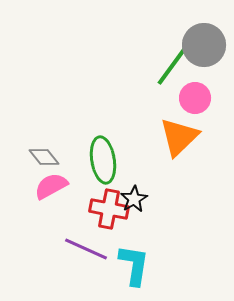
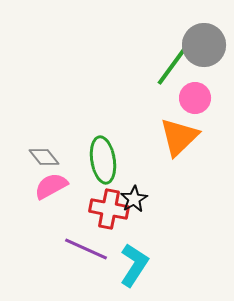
cyan L-shape: rotated 24 degrees clockwise
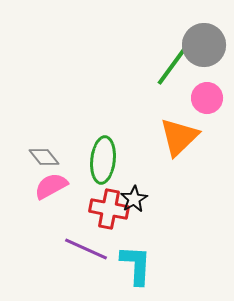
pink circle: moved 12 px right
green ellipse: rotated 15 degrees clockwise
cyan L-shape: moved 2 px right; rotated 30 degrees counterclockwise
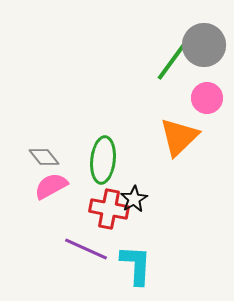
green line: moved 5 px up
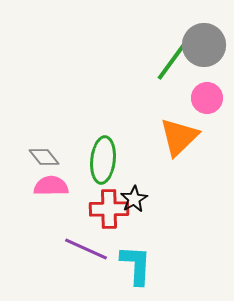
pink semicircle: rotated 28 degrees clockwise
red cross: rotated 12 degrees counterclockwise
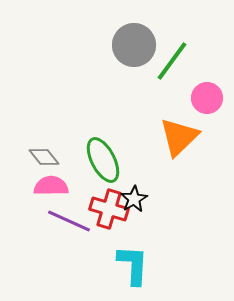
gray circle: moved 70 px left
green ellipse: rotated 33 degrees counterclockwise
red cross: rotated 18 degrees clockwise
purple line: moved 17 px left, 28 px up
cyan L-shape: moved 3 px left
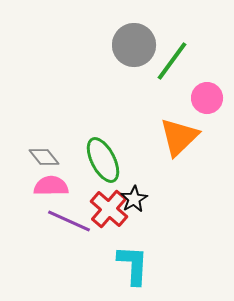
red cross: rotated 24 degrees clockwise
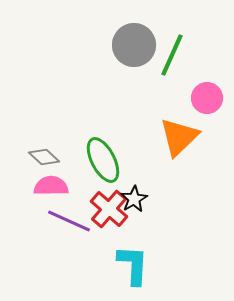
green line: moved 6 px up; rotated 12 degrees counterclockwise
gray diamond: rotated 8 degrees counterclockwise
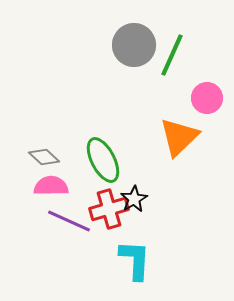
red cross: rotated 33 degrees clockwise
cyan L-shape: moved 2 px right, 5 px up
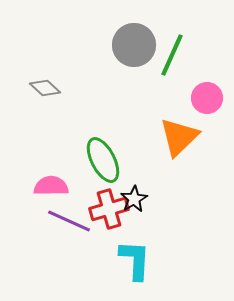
gray diamond: moved 1 px right, 69 px up
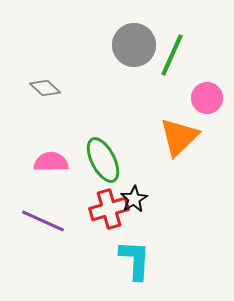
pink semicircle: moved 24 px up
purple line: moved 26 px left
